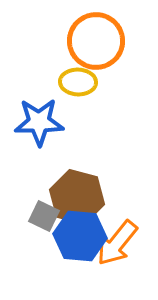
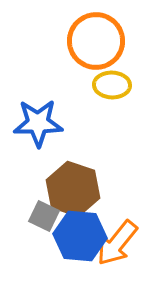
yellow ellipse: moved 34 px right, 3 px down
blue star: moved 1 px left, 1 px down
brown hexagon: moved 4 px left, 8 px up; rotated 4 degrees clockwise
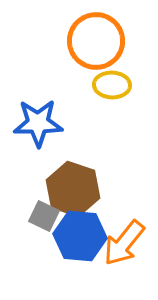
orange arrow: moved 7 px right
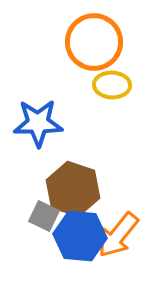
orange circle: moved 2 px left, 1 px down
orange arrow: moved 6 px left, 8 px up
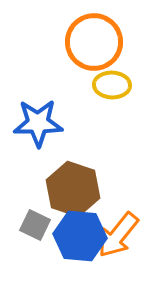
gray square: moved 9 px left, 9 px down
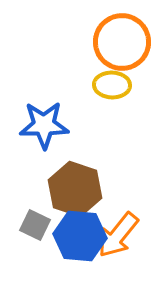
orange circle: moved 28 px right
blue star: moved 6 px right, 2 px down
brown hexagon: moved 2 px right
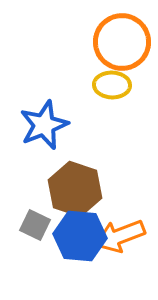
blue star: rotated 21 degrees counterclockwise
orange arrow: moved 2 px right, 1 px down; rotated 30 degrees clockwise
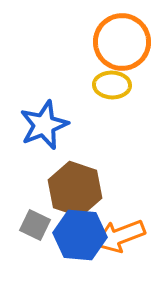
blue hexagon: moved 1 px up
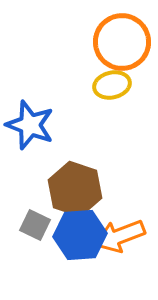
yellow ellipse: rotated 15 degrees counterclockwise
blue star: moved 14 px left; rotated 30 degrees counterclockwise
blue hexagon: rotated 9 degrees counterclockwise
